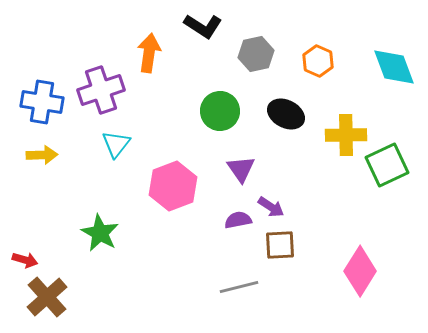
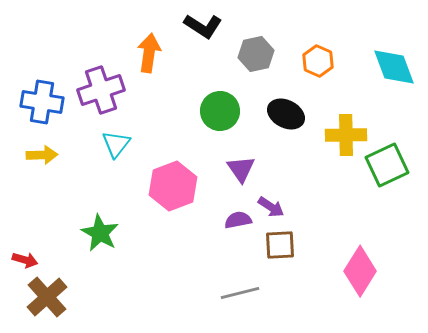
gray line: moved 1 px right, 6 px down
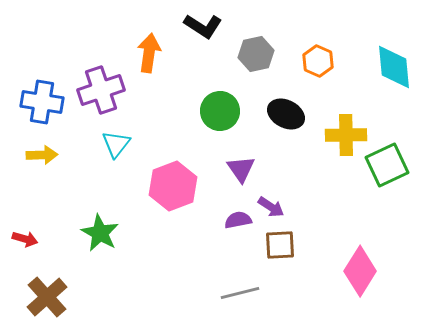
cyan diamond: rotated 15 degrees clockwise
red arrow: moved 21 px up
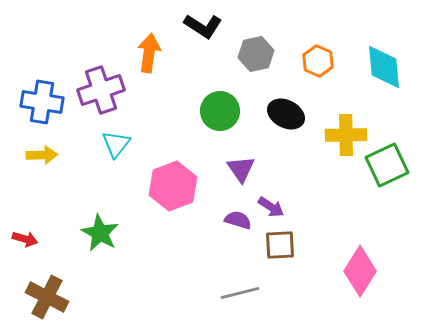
cyan diamond: moved 10 px left
purple semicircle: rotated 28 degrees clockwise
brown cross: rotated 21 degrees counterclockwise
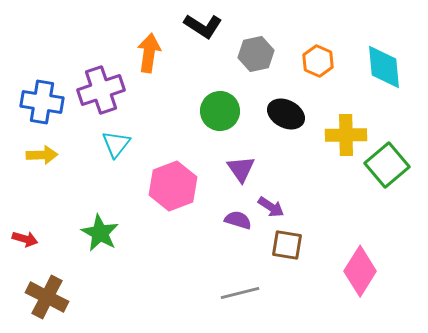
green square: rotated 15 degrees counterclockwise
brown square: moved 7 px right; rotated 12 degrees clockwise
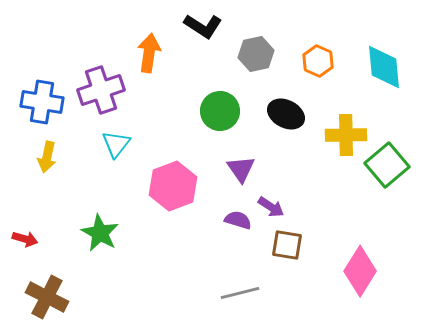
yellow arrow: moved 5 px right, 2 px down; rotated 104 degrees clockwise
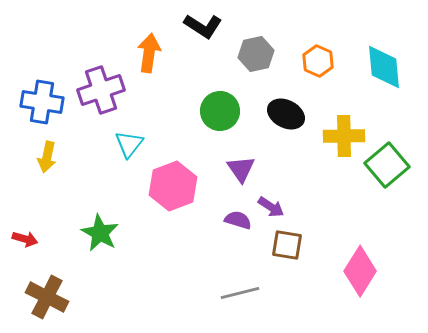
yellow cross: moved 2 px left, 1 px down
cyan triangle: moved 13 px right
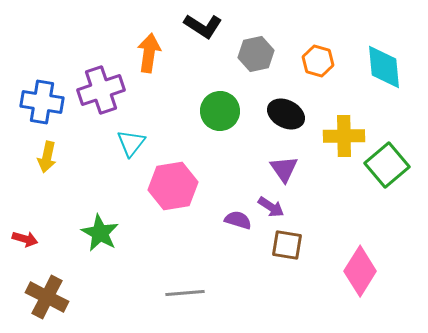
orange hexagon: rotated 8 degrees counterclockwise
cyan triangle: moved 2 px right, 1 px up
purple triangle: moved 43 px right
pink hexagon: rotated 12 degrees clockwise
gray line: moved 55 px left; rotated 9 degrees clockwise
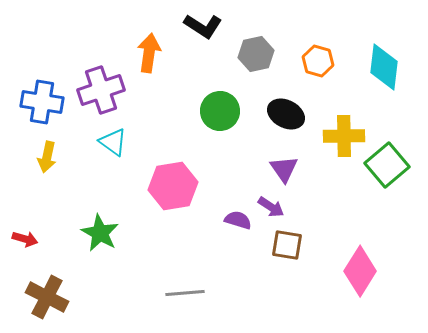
cyan diamond: rotated 12 degrees clockwise
cyan triangle: moved 18 px left, 1 px up; rotated 32 degrees counterclockwise
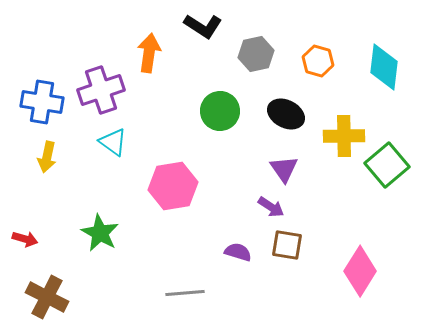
purple semicircle: moved 32 px down
